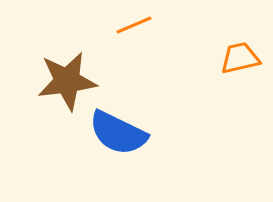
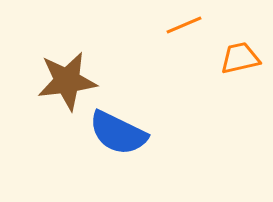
orange line: moved 50 px right
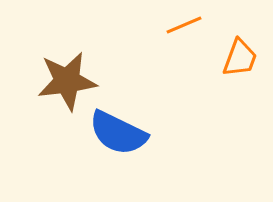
orange trapezoid: rotated 123 degrees clockwise
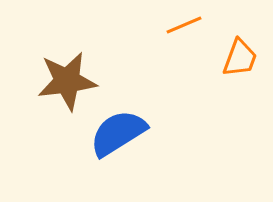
blue semicircle: rotated 122 degrees clockwise
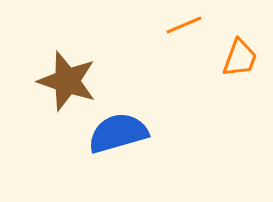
brown star: rotated 26 degrees clockwise
blue semicircle: rotated 16 degrees clockwise
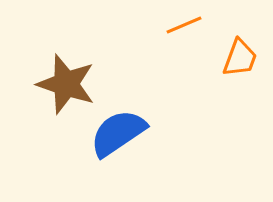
brown star: moved 1 px left, 3 px down
blue semicircle: rotated 18 degrees counterclockwise
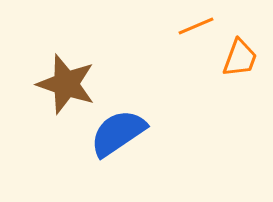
orange line: moved 12 px right, 1 px down
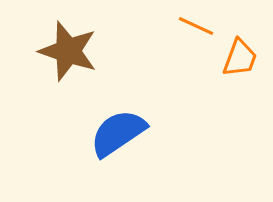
orange line: rotated 48 degrees clockwise
brown star: moved 2 px right, 33 px up
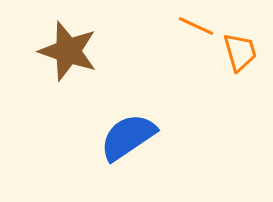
orange trapezoid: moved 6 px up; rotated 36 degrees counterclockwise
blue semicircle: moved 10 px right, 4 px down
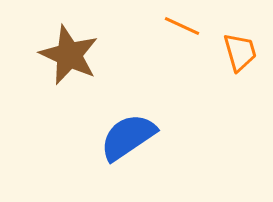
orange line: moved 14 px left
brown star: moved 1 px right, 4 px down; rotated 6 degrees clockwise
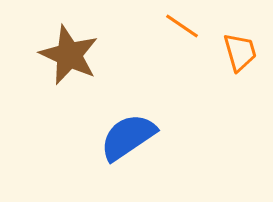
orange line: rotated 9 degrees clockwise
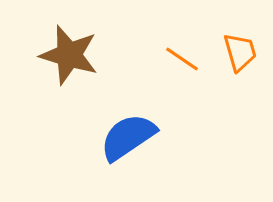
orange line: moved 33 px down
brown star: rotated 8 degrees counterclockwise
